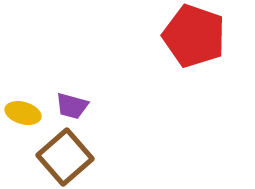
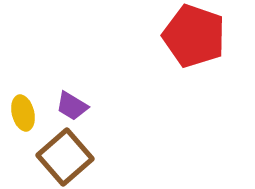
purple trapezoid: rotated 16 degrees clockwise
yellow ellipse: rotated 60 degrees clockwise
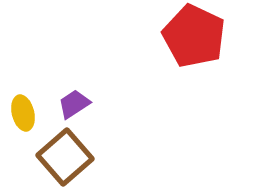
red pentagon: rotated 6 degrees clockwise
purple trapezoid: moved 2 px right, 2 px up; rotated 116 degrees clockwise
